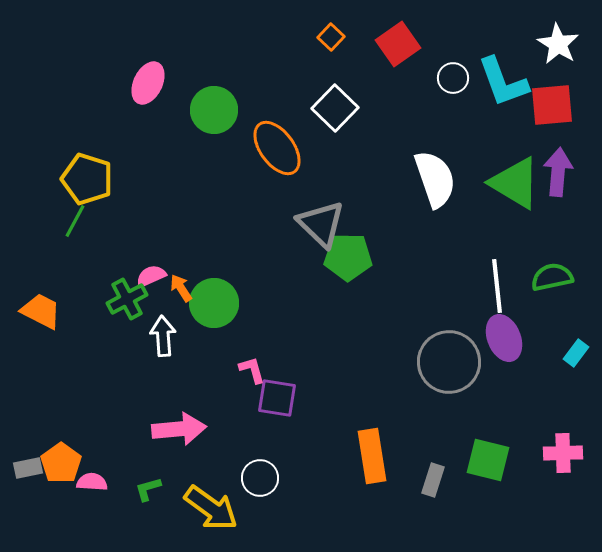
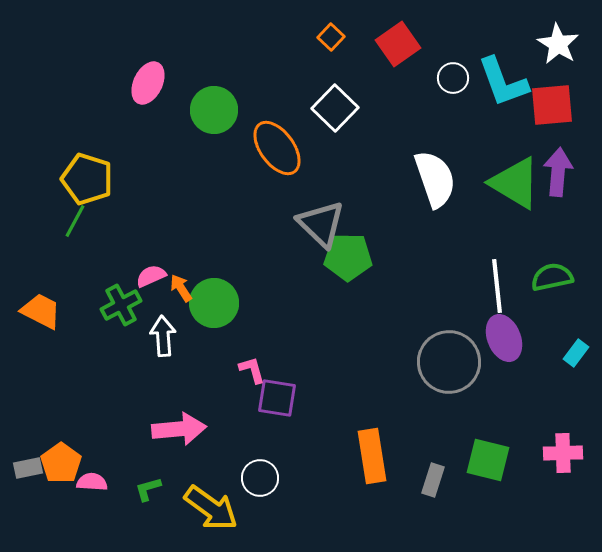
green cross at (127, 299): moved 6 px left, 6 px down
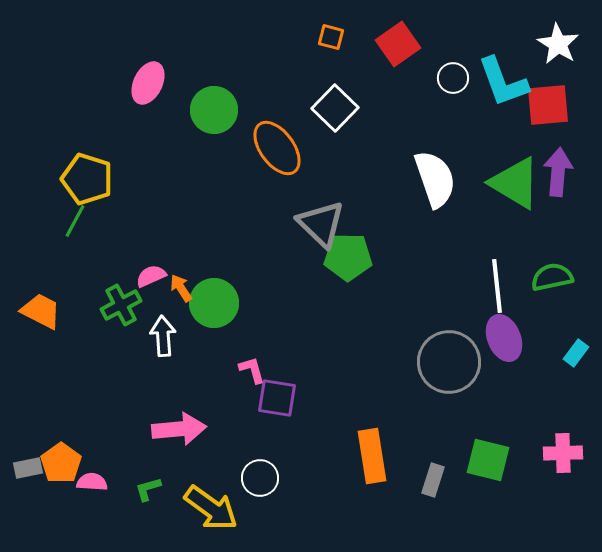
orange square at (331, 37): rotated 28 degrees counterclockwise
red square at (552, 105): moved 4 px left
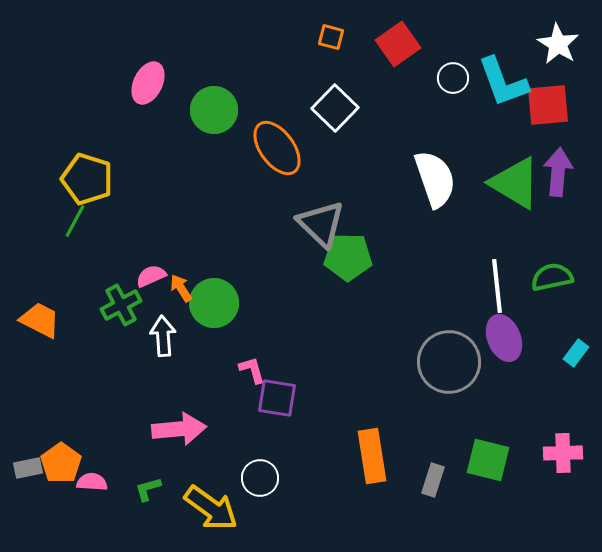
orange trapezoid at (41, 311): moved 1 px left, 9 px down
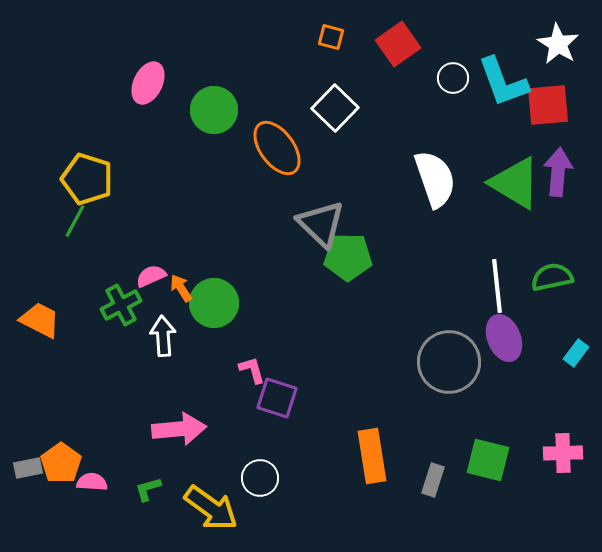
purple square at (277, 398): rotated 9 degrees clockwise
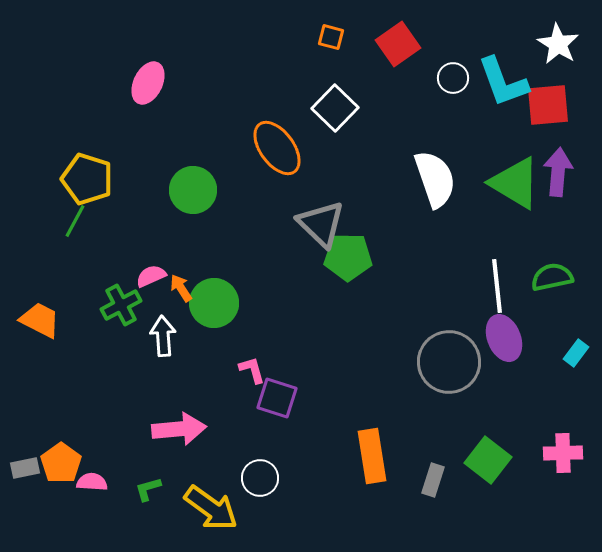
green circle at (214, 110): moved 21 px left, 80 px down
green square at (488, 460): rotated 24 degrees clockwise
gray rectangle at (28, 468): moved 3 px left
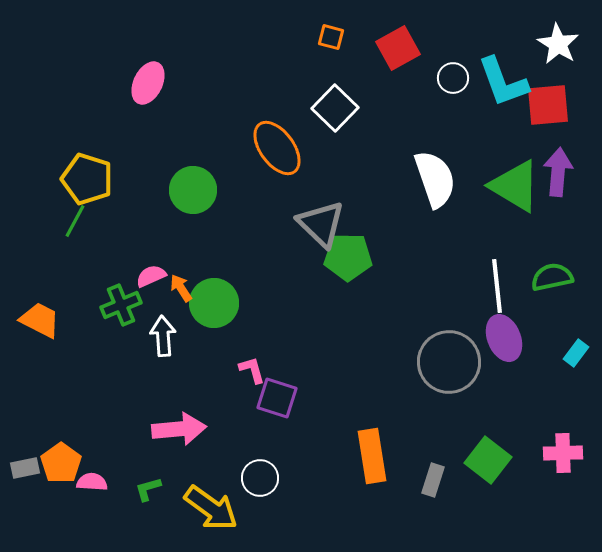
red square at (398, 44): moved 4 px down; rotated 6 degrees clockwise
green triangle at (515, 183): moved 3 px down
green cross at (121, 305): rotated 6 degrees clockwise
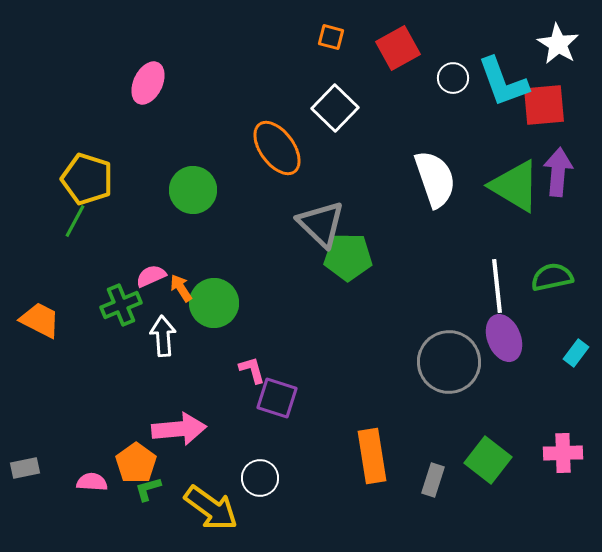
red square at (548, 105): moved 4 px left
orange pentagon at (61, 463): moved 75 px right
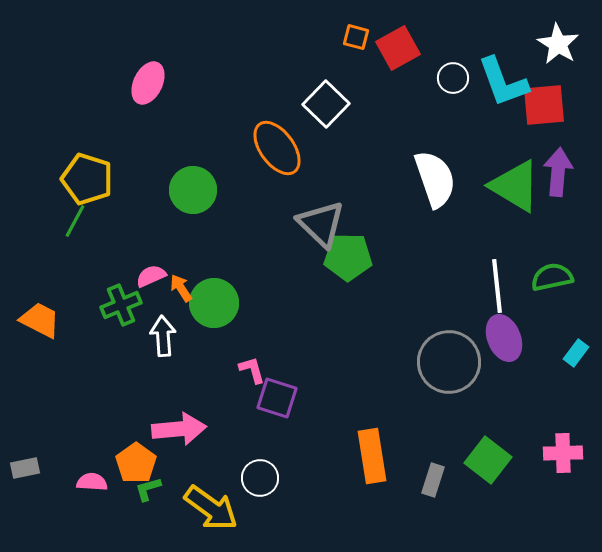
orange square at (331, 37): moved 25 px right
white square at (335, 108): moved 9 px left, 4 px up
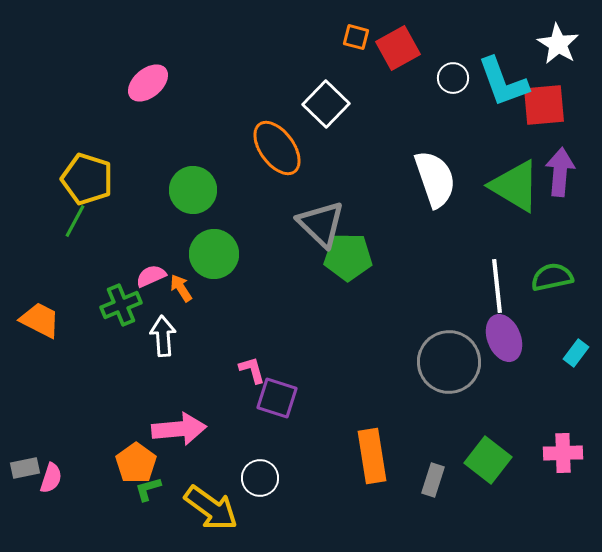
pink ellipse at (148, 83): rotated 24 degrees clockwise
purple arrow at (558, 172): moved 2 px right
green circle at (214, 303): moved 49 px up
pink semicircle at (92, 482): moved 41 px left, 4 px up; rotated 104 degrees clockwise
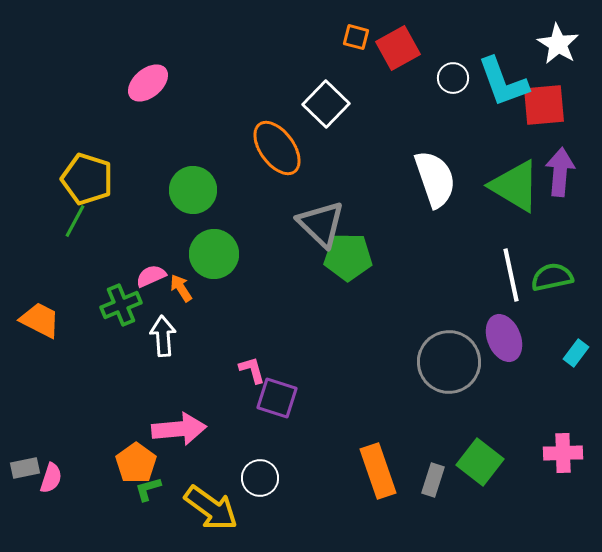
white line at (497, 286): moved 14 px right, 11 px up; rotated 6 degrees counterclockwise
orange rectangle at (372, 456): moved 6 px right, 15 px down; rotated 10 degrees counterclockwise
green square at (488, 460): moved 8 px left, 2 px down
